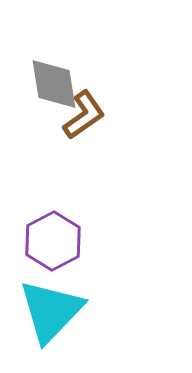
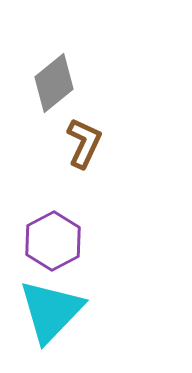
gray diamond: moved 1 px up; rotated 60 degrees clockwise
brown L-shape: moved 28 px down; rotated 30 degrees counterclockwise
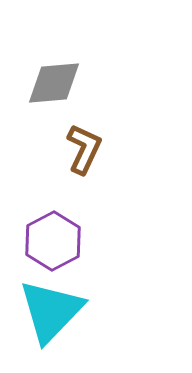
gray diamond: rotated 34 degrees clockwise
brown L-shape: moved 6 px down
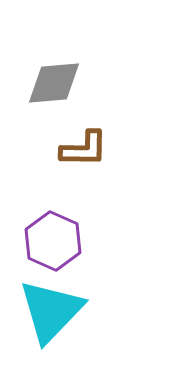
brown L-shape: rotated 66 degrees clockwise
purple hexagon: rotated 8 degrees counterclockwise
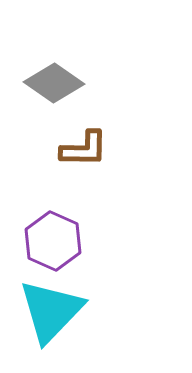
gray diamond: rotated 40 degrees clockwise
